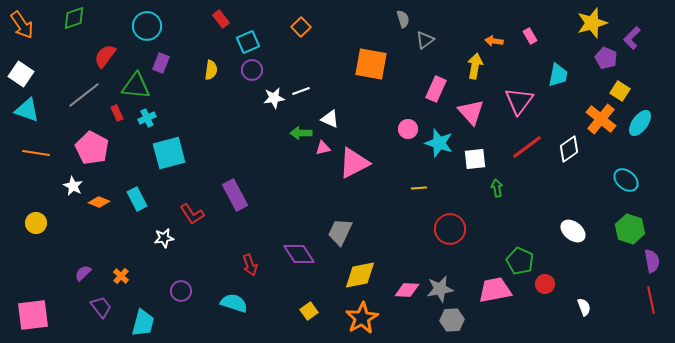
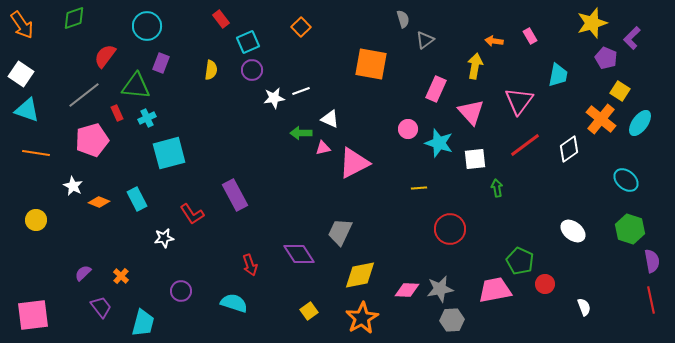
red line at (527, 147): moved 2 px left, 2 px up
pink pentagon at (92, 148): moved 8 px up; rotated 28 degrees clockwise
yellow circle at (36, 223): moved 3 px up
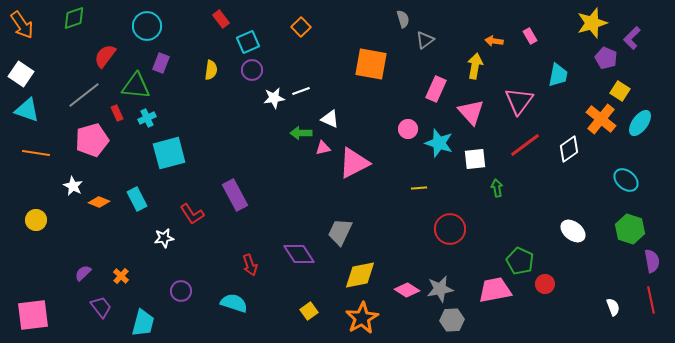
pink diamond at (407, 290): rotated 30 degrees clockwise
white semicircle at (584, 307): moved 29 px right
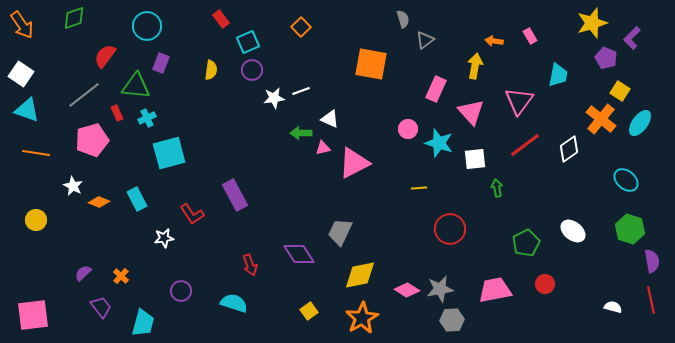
green pentagon at (520, 261): moved 6 px right, 18 px up; rotated 20 degrees clockwise
white semicircle at (613, 307): rotated 54 degrees counterclockwise
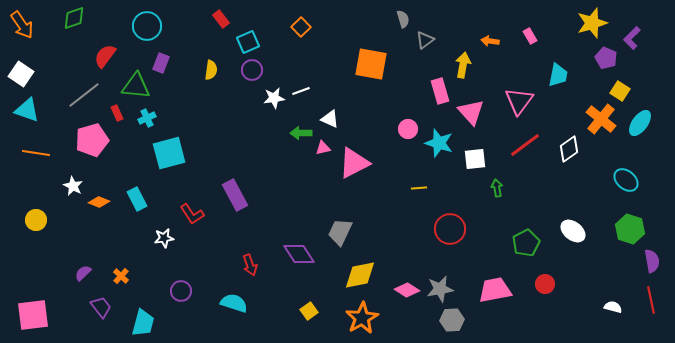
orange arrow at (494, 41): moved 4 px left
yellow arrow at (475, 66): moved 12 px left, 1 px up
pink rectangle at (436, 89): moved 4 px right, 2 px down; rotated 40 degrees counterclockwise
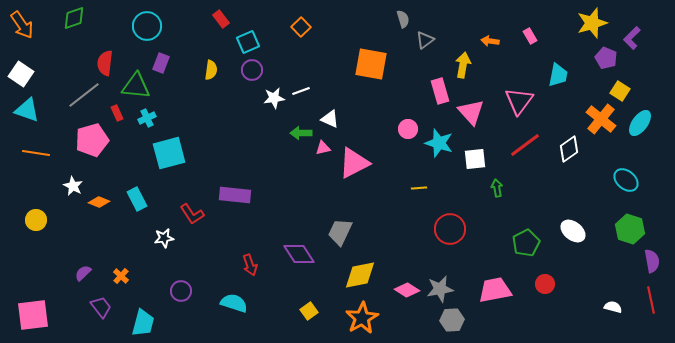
red semicircle at (105, 56): moved 7 px down; rotated 30 degrees counterclockwise
purple rectangle at (235, 195): rotated 56 degrees counterclockwise
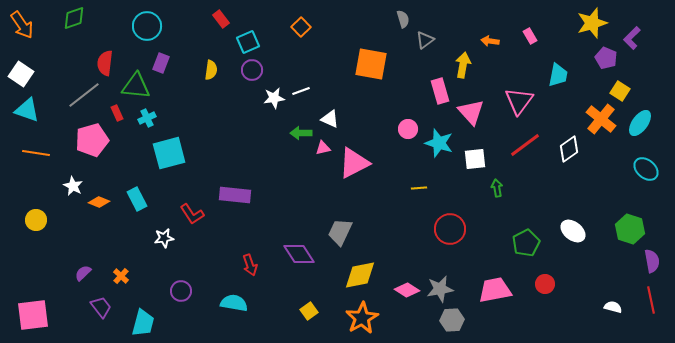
cyan ellipse at (626, 180): moved 20 px right, 11 px up
cyan semicircle at (234, 303): rotated 8 degrees counterclockwise
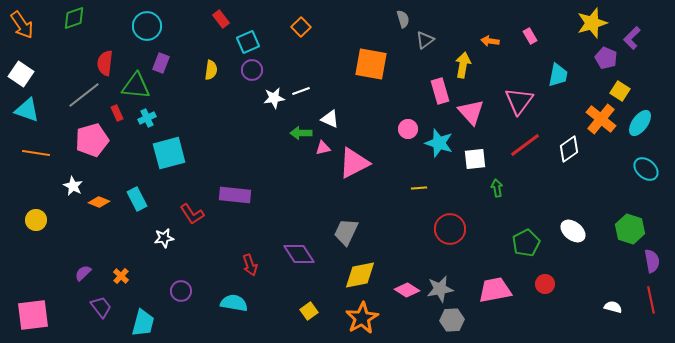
gray trapezoid at (340, 232): moved 6 px right
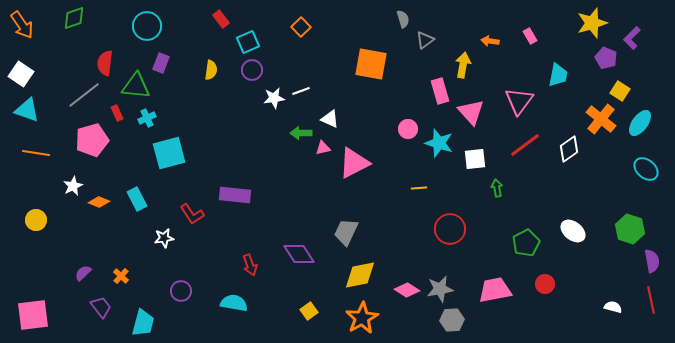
white star at (73, 186): rotated 18 degrees clockwise
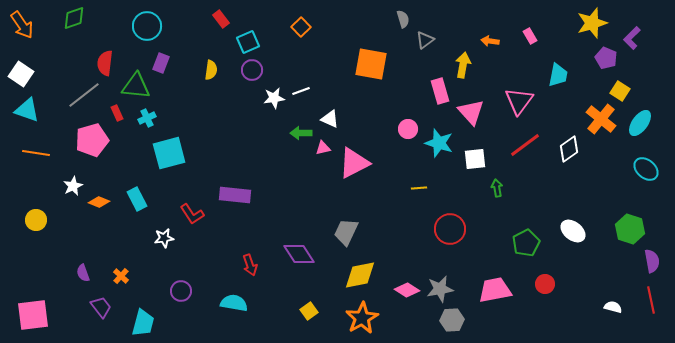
purple semicircle at (83, 273): rotated 66 degrees counterclockwise
